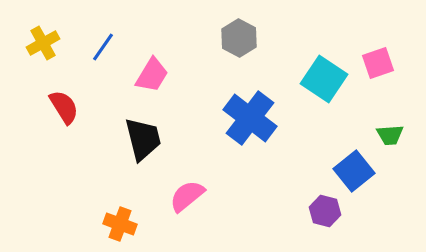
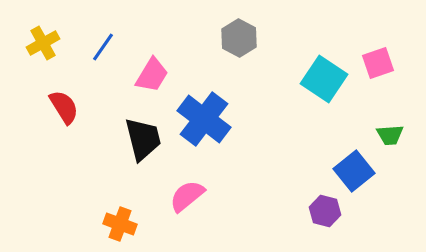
blue cross: moved 46 px left, 1 px down
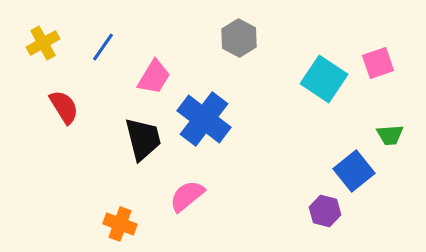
pink trapezoid: moved 2 px right, 2 px down
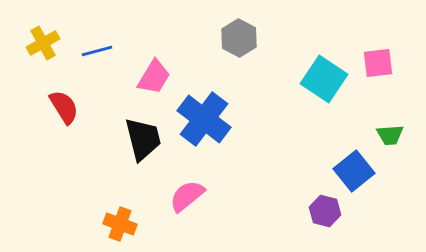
blue line: moved 6 px left, 4 px down; rotated 40 degrees clockwise
pink square: rotated 12 degrees clockwise
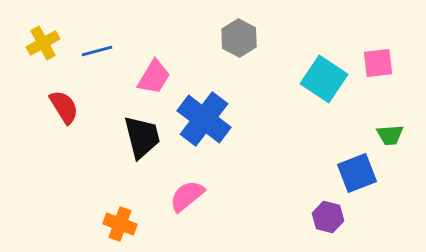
black trapezoid: moved 1 px left, 2 px up
blue square: moved 3 px right, 2 px down; rotated 18 degrees clockwise
purple hexagon: moved 3 px right, 6 px down
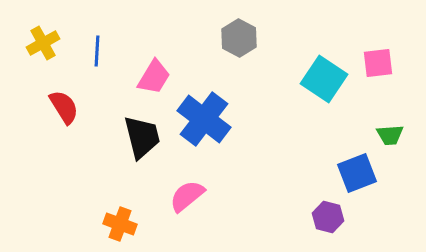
blue line: rotated 72 degrees counterclockwise
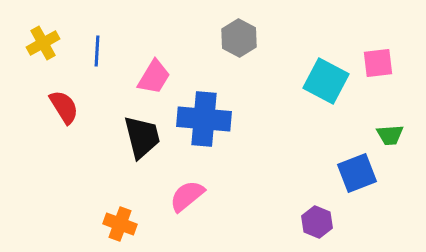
cyan square: moved 2 px right, 2 px down; rotated 6 degrees counterclockwise
blue cross: rotated 32 degrees counterclockwise
purple hexagon: moved 11 px left, 5 px down; rotated 8 degrees clockwise
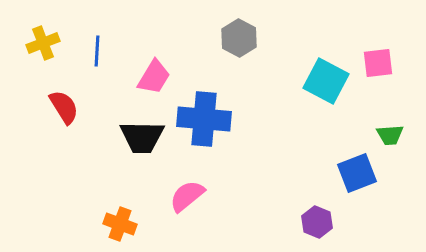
yellow cross: rotated 8 degrees clockwise
black trapezoid: rotated 105 degrees clockwise
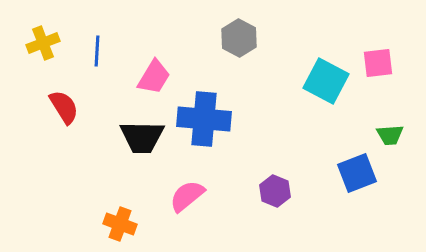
purple hexagon: moved 42 px left, 31 px up
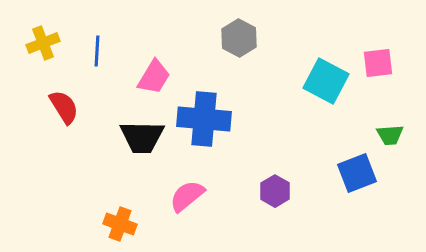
purple hexagon: rotated 8 degrees clockwise
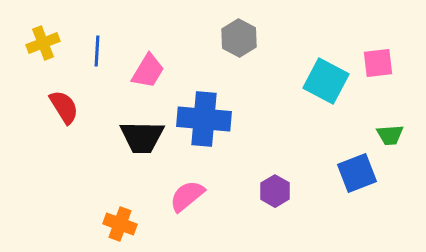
pink trapezoid: moved 6 px left, 6 px up
